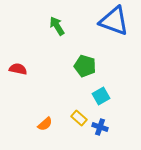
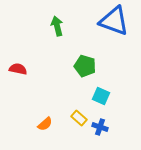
green arrow: rotated 18 degrees clockwise
cyan square: rotated 36 degrees counterclockwise
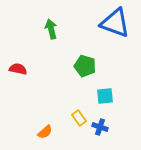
blue triangle: moved 1 px right, 2 px down
green arrow: moved 6 px left, 3 px down
cyan square: moved 4 px right; rotated 30 degrees counterclockwise
yellow rectangle: rotated 14 degrees clockwise
orange semicircle: moved 8 px down
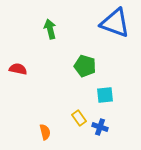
green arrow: moved 1 px left
cyan square: moved 1 px up
orange semicircle: rotated 63 degrees counterclockwise
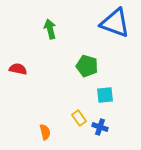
green pentagon: moved 2 px right
